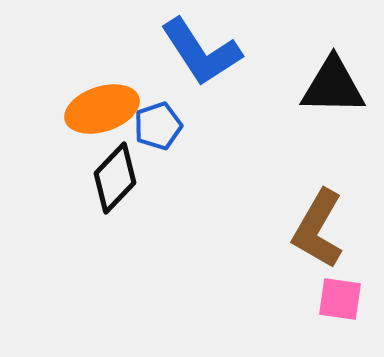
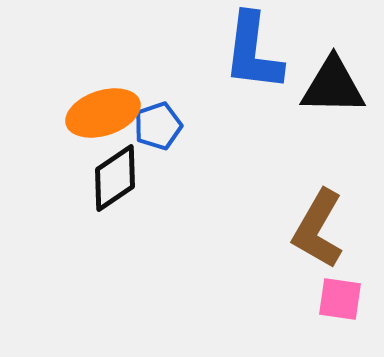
blue L-shape: moved 52 px right; rotated 40 degrees clockwise
orange ellipse: moved 1 px right, 4 px down
black diamond: rotated 12 degrees clockwise
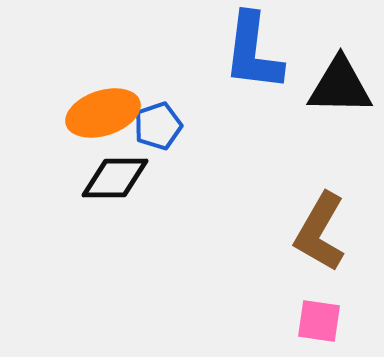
black triangle: moved 7 px right
black diamond: rotated 34 degrees clockwise
brown L-shape: moved 2 px right, 3 px down
pink square: moved 21 px left, 22 px down
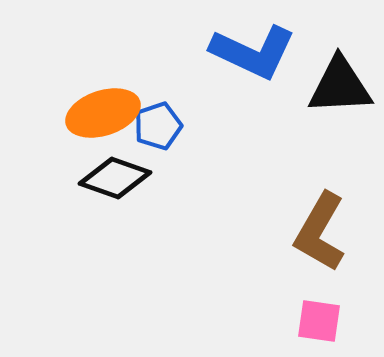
blue L-shape: rotated 72 degrees counterclockwise
black triangle: rotated 4 degrees counterclockwise
black diamond: rotated 20 degrees clockwise
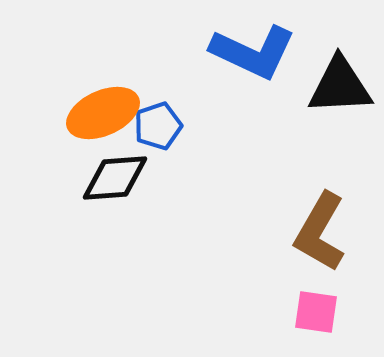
orange ellipse: rotated 6 degrees counterclockwise
black diamond: rotated 24 degrees counterclockwise
pink square: moved 3 px left, 9 px up
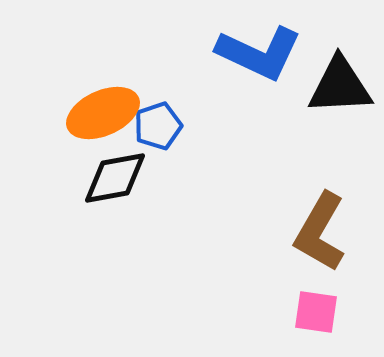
blue L-shape: moved 6 px right, 1 px down
black diamond: rotated 6 degrees counterclockwise
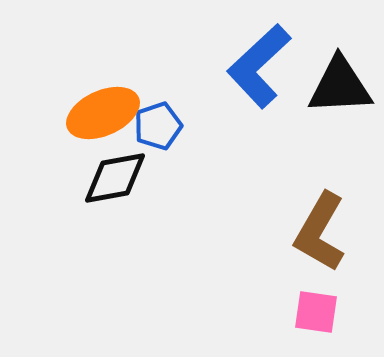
blue L-shape: moved 13 px down; rotated 112 degrees clockwise
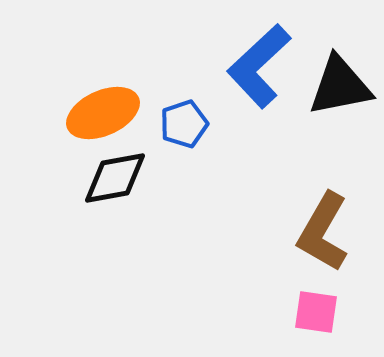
black triangle: rotated 8 degrees counterclockwise
blue pentagon: moved 26 px right, 2 px up
brown L-shape: moved 3 px right
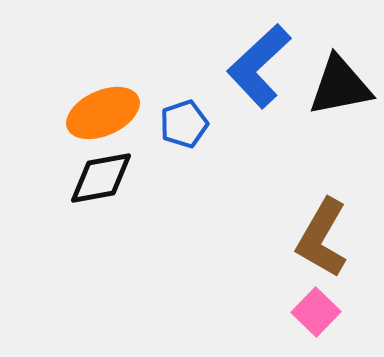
black diamond: moved 14 px left
brown L-shape: moved 1 px left, 6 px down
pink square: rotated 36 degrees clockwise
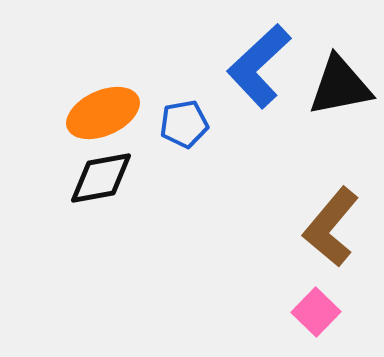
blue pentagon: rotated 9 degrees clockwise
brown L-shape: moved 9 px right, 11 px up; rotated 10 degrees clockwise
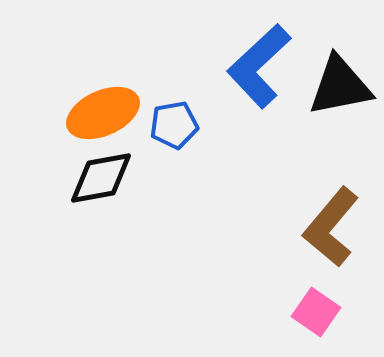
blue pentagon: moved 10 px left, 1 px down
pink square: rotated 9 degrees counterclockwise
